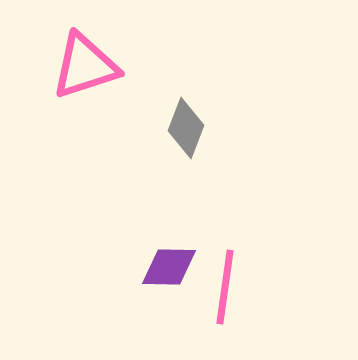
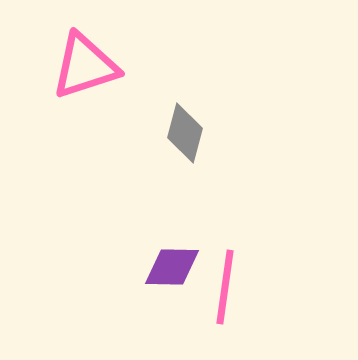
gray diamond: moved 1 px left, 5 px down; rotated 6 degrees counterclockwise
purple diamond: moved 3 px right
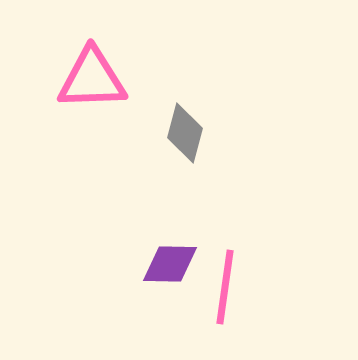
pink triangle: moved 7 px right, 13 px down; rotated 16 degrees clockwise
purple diamond: moved 2 px left, 3 px up
